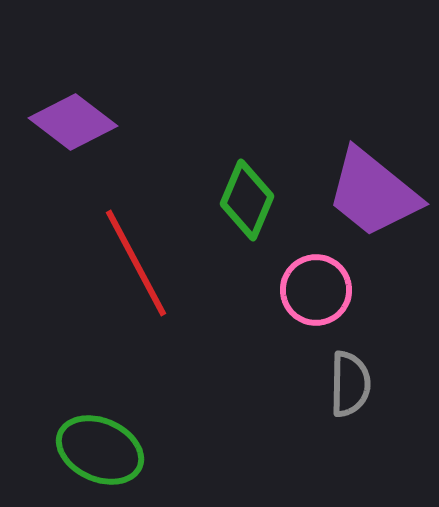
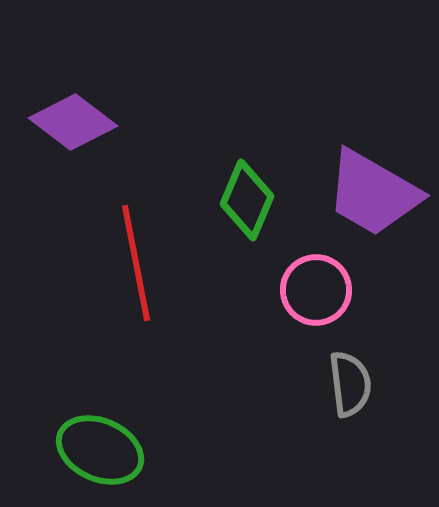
purple trapezoid: rotated 9 degrees counterclockwise
red line: rotated 17 degrees clockwise
gray semicircle: rotated 8 degrees counterclockwise
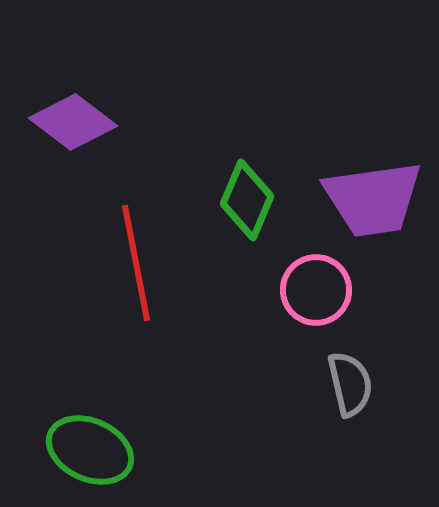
purple trapezoid: moved 6 px down; rotated 38 degrees counterclockwise
gray semicircle: rotated 6 degrees counterclockwise
green ellipse: moved 10 px left
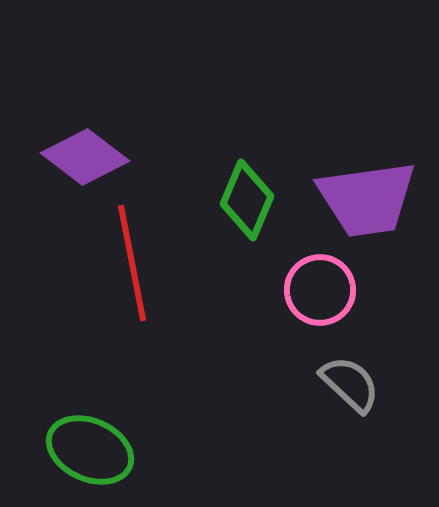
purple diamond: moved 12 px right, 35 px down
purple trapezoid: moved 6 px left
red line: moved 4 px left
pink circle: moved 4 px right
gray semicircle: rotated 34 degrees counterclockwise
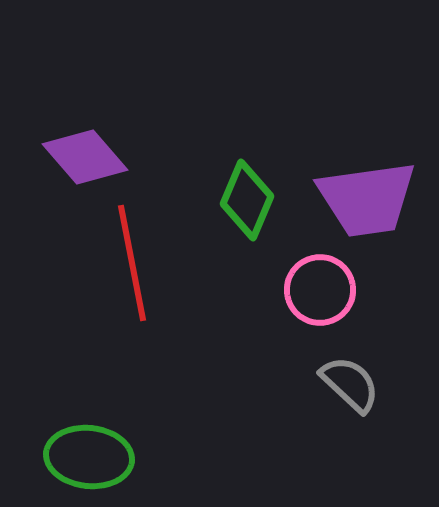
purple diamond: rotated 12 degrees clockwise
green ellipse: moved 1 px left, 7 px down; rotated 18 degrees counterclockwise
